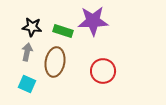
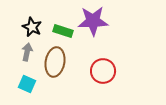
black star: rotated 18 degrees clockwise
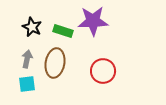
gray arrow: moved 7 px down
brown ellipse: moved 1 px down
cyan square: rotated 30 degrees counterclockwise
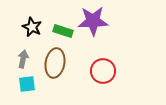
gray arrow: moved 4 px left
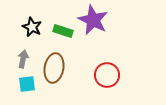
purple star: moved 1 px up; rotated 28 degrees clockwise
brown ellipse: moved 1 px left, 5 px down
red circle: moved 4 px right, 4 px down
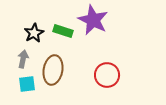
black star: moved 2 px right, 6 px down; rotated 18 degrees clockwise
brown ellipse: moved 1 px left, 2 px down
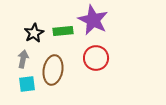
green rectangle: rotated 24 degrees counterclockwise
red circle: moved 11 px left, 17 px up
